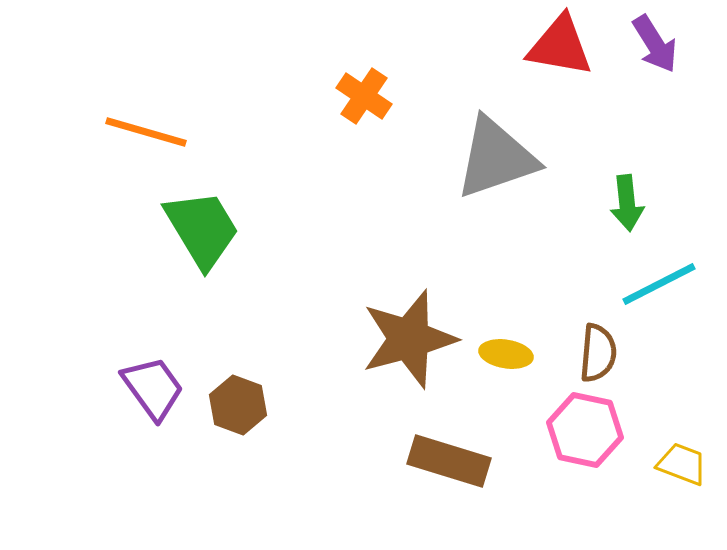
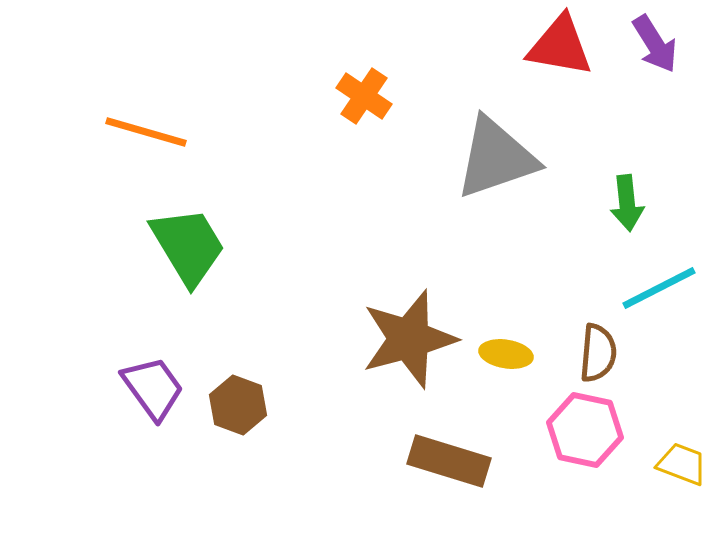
green trapezoid: moved 14 px left, 17 px down
cyan line: moved 4 px down
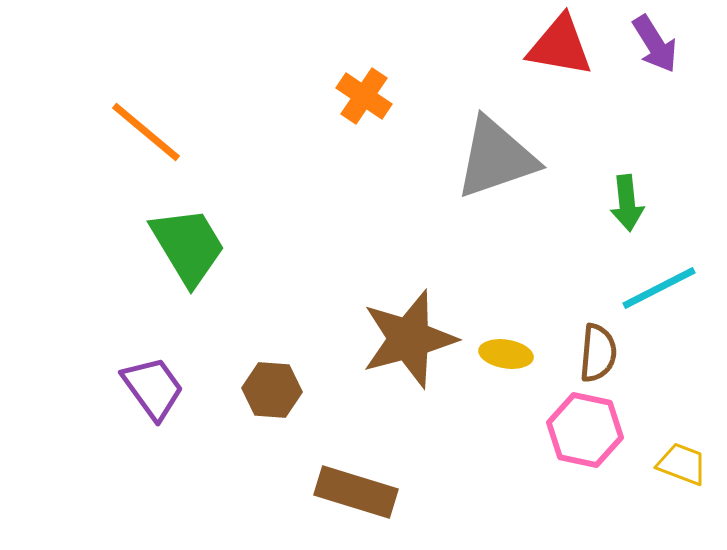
orange line: rotated 24 degrees clockwise
brown hexagon: moved 34 px right, 15 px up; rotated 16 degrees counterclockwise
brown rectangle: moved 93 px left, 31 px down
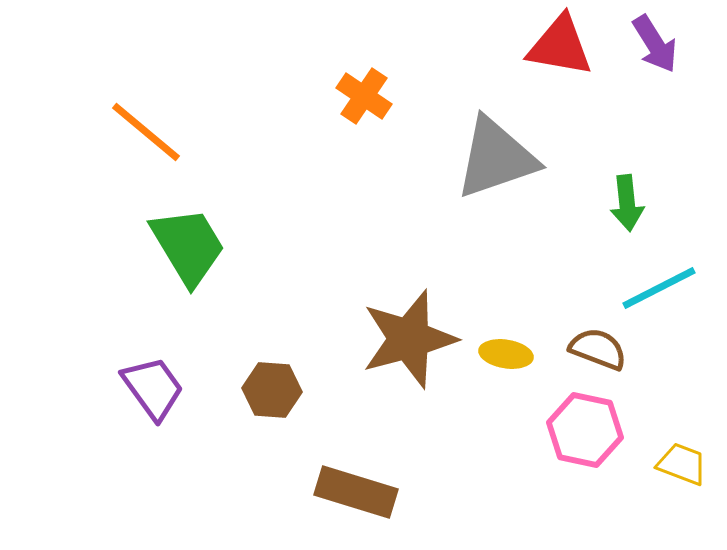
brown semicircle: moved 4 px up; rotated 74 degrees counterclockwise
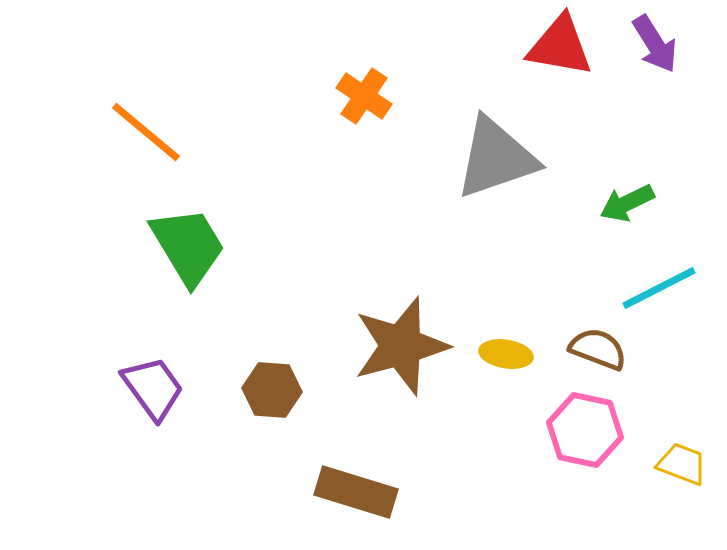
green arrow: rotated 70 degrees clockwise
brown star: moved 8 px left, 7 px down
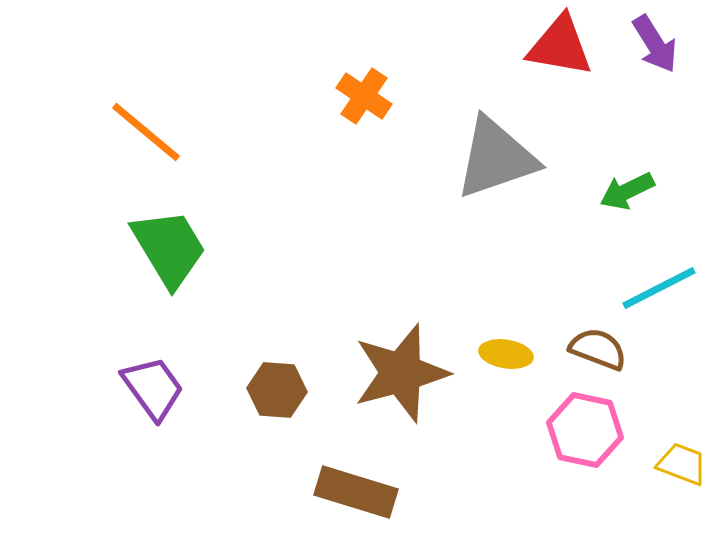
green arrow: moved 12 px up
green trapezoid: moved 19 px left, 2 px down
brown star: moved 27 px down
brown hexagon: moved 5 px right
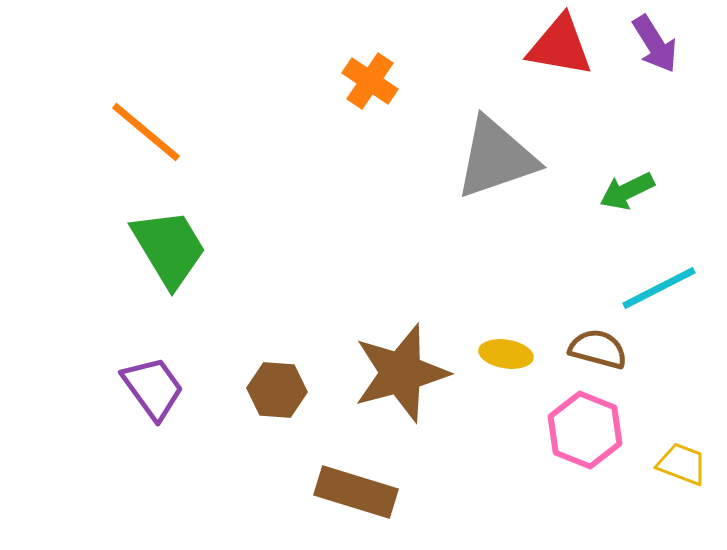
orange cross: moved 6 px right, 15 px up
brown semicircle: rotated 6 degrees counterclockwise
pink hexagon: rotated 10 degrees clockwise
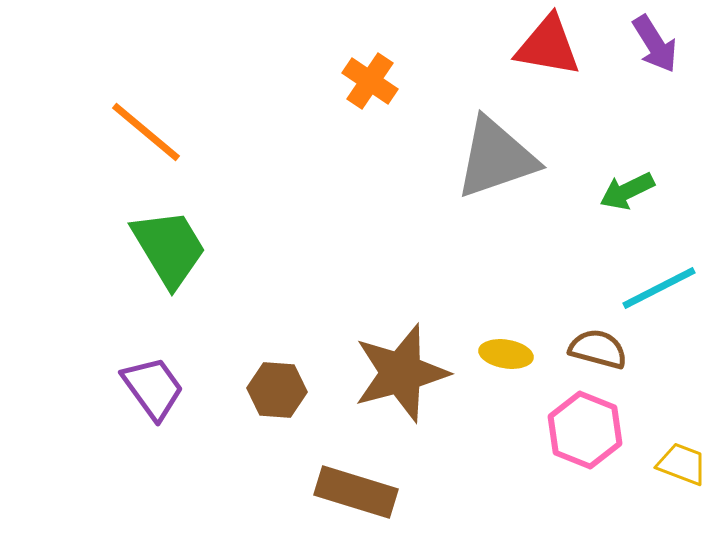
red triangle: moved 12 px left
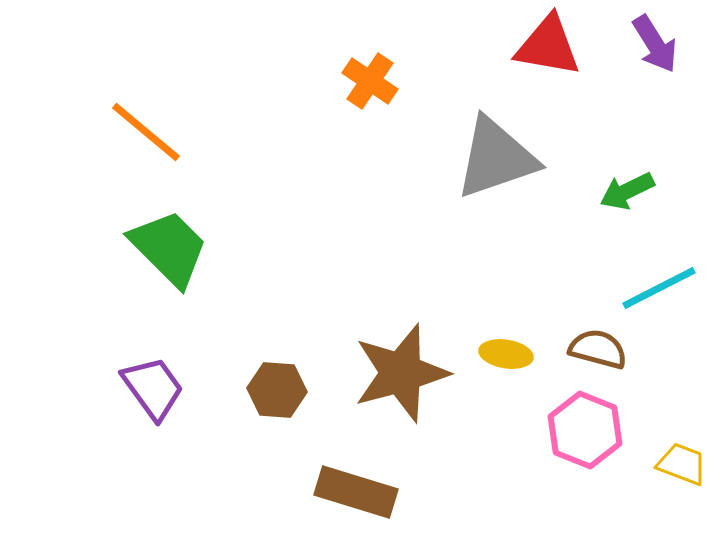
green trapezoid: rotated 14 degrees counterclockwise
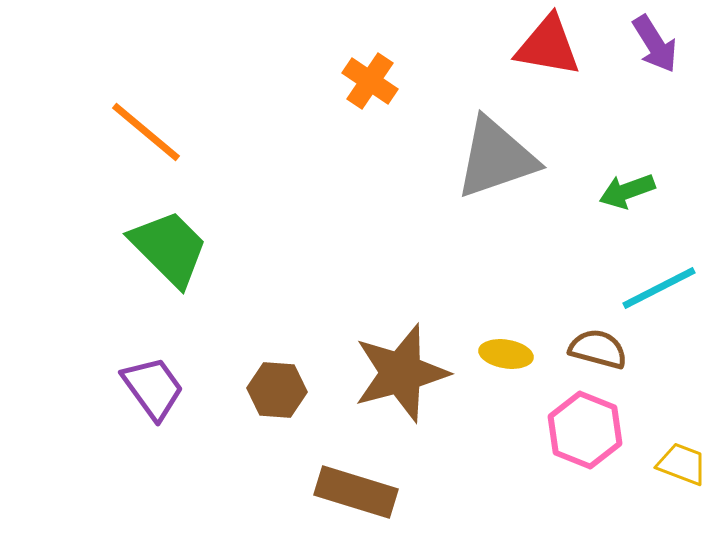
green arrow: rotated 6 degrees clockwise
